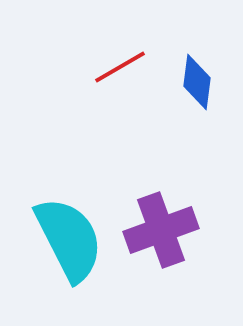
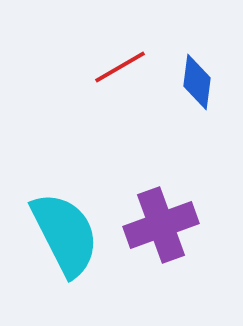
purple cross: moved 5 px up
cyan semicircle: moved 4 px left, 5 px up
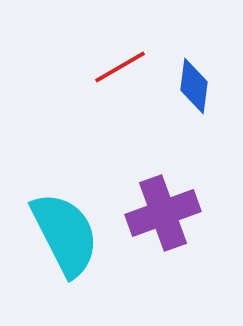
blue diamond: moved 3 px left, 4 px down
purple cross: moved 2 px right, 12 px up
